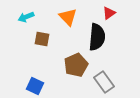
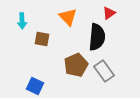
cyan arrow: moved 4 px left, 4 px down; rotated 70 degrees counterclockwise
gray rectangle: moved 11 px up
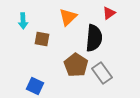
orange triangle: rotated 30 degrees clockwise
cyan arrow: moved 1 px right
black semicircle: moved 3 px left, 1 px down
brown pentagon: rotated 15 degrees counterclockwise
gray rectangle: moved 2 px left, 2 px down
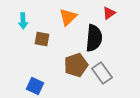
brown pentagon: rotated 20 degrees clockwise
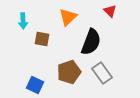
red triangle: moved 1 px right, 2 px up; rotated 40 degrees counterclockwise
black semicircle: moved 3 px left, 4 px down; rotated 16 degrees clockwise
brown pentagon: moved 7 px left, 7 px down
blue square: moved 1 px up
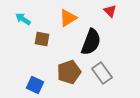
orange triangle: moved 1 px down; rotated 12 degrees clockwise
cyan arrow: moved 2 px up; rotated 126 degrees clockwise
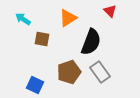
gray rectangle: moved 2 px left, 1 px up
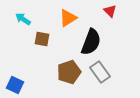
blue square: moved 20 px left
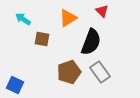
red triangle: moved 8 px left
